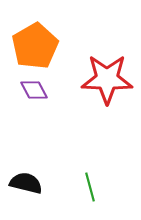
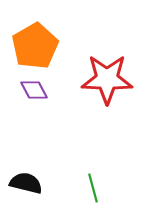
green line: moved 3 px right, 1 px down
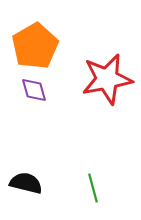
red star: rotated 12 degrees counterclockwise
purple diamond: rotated 12 degrees clockwise
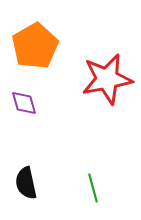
purple diamond: moved 10 px left, 13 px down
black semicircle: rotated 116 degrees counterclockwise
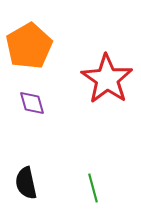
orange pentagon: moved 6 px left
red star: rotated 27 degrees counterclockwise
purple diamond: moved 8 px right
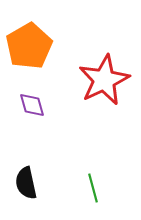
red star: moved 3 px left, 1 px down; rotated 12 degrees clockwise
purple diamond: moved 2 px down
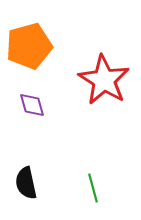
orange pentagon: rotated 15 degrees clockwise
red star: rotated 15 degrees counterclockwise
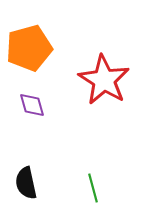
orange pentagon: moved 2 px down
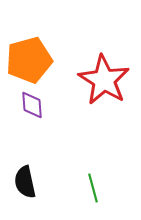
orange pentagon: moved 12 px down
purple diamond: rotated 12 degrees clockwise
black semicircle: moved 1 px left, 1 px up
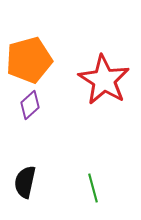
purple diamond: moved 2 px left; rotated 52 degrees clockwise
black semicircle: rotated 24 degrees clockwise
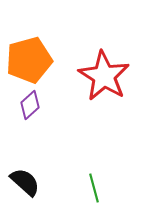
red star: moved 4 px up
black semicircle: rotated 120 degrees clockwise
green line: moved 1 px right
